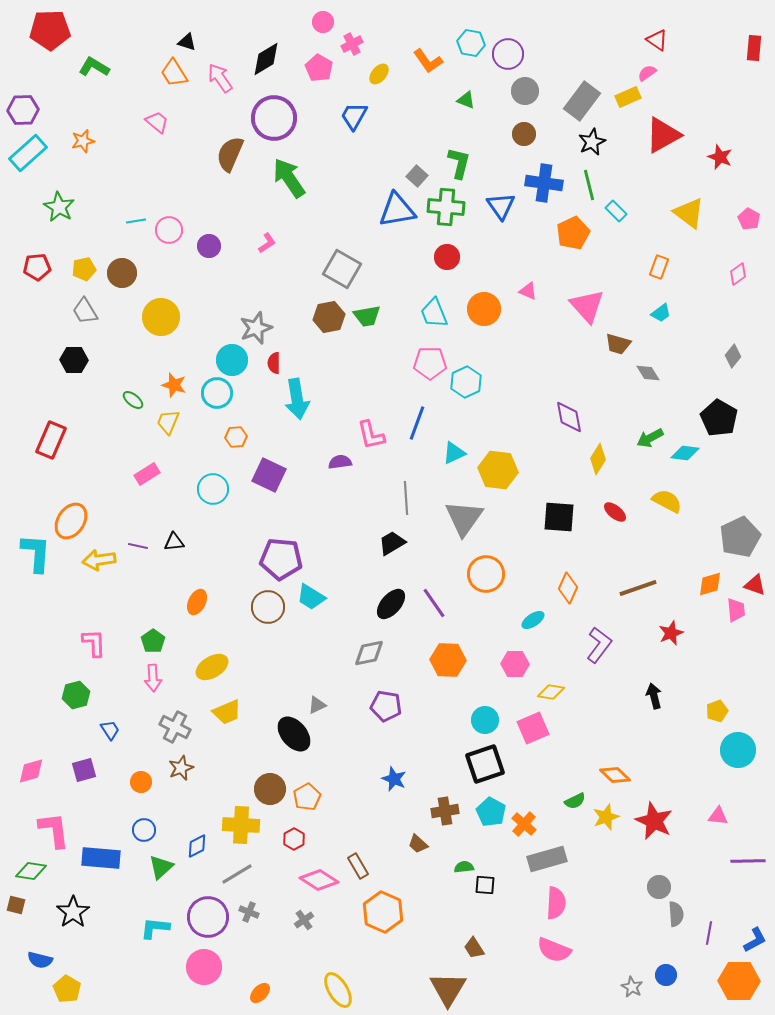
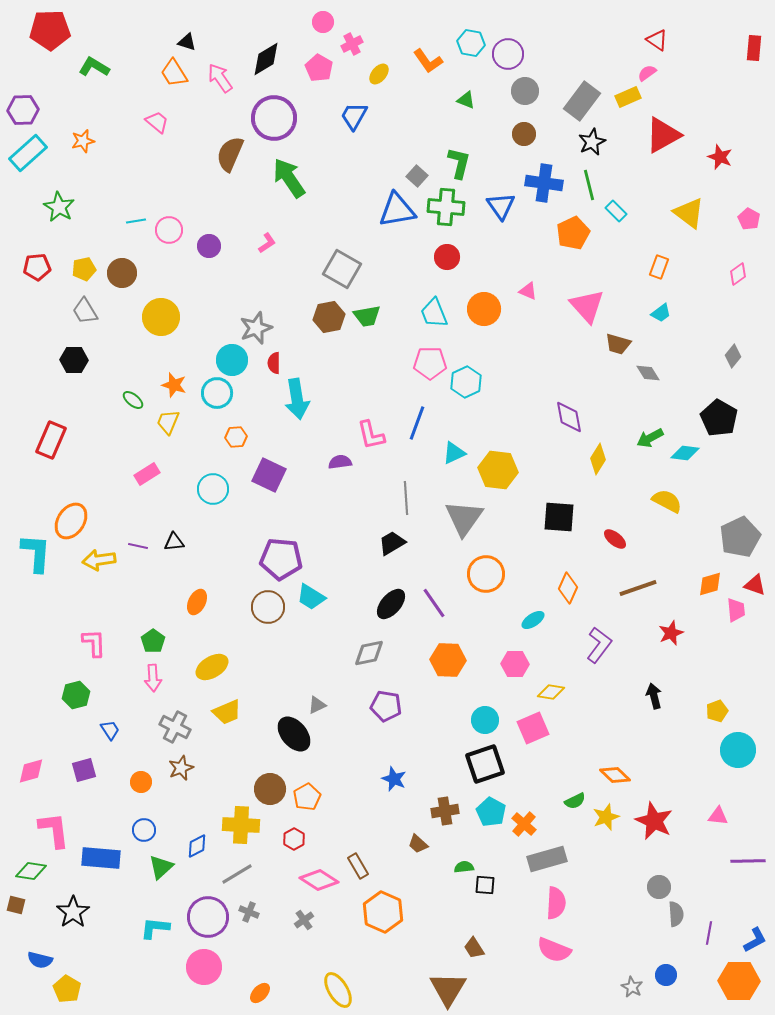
red ellipse at (615, 512): moved 27 px down
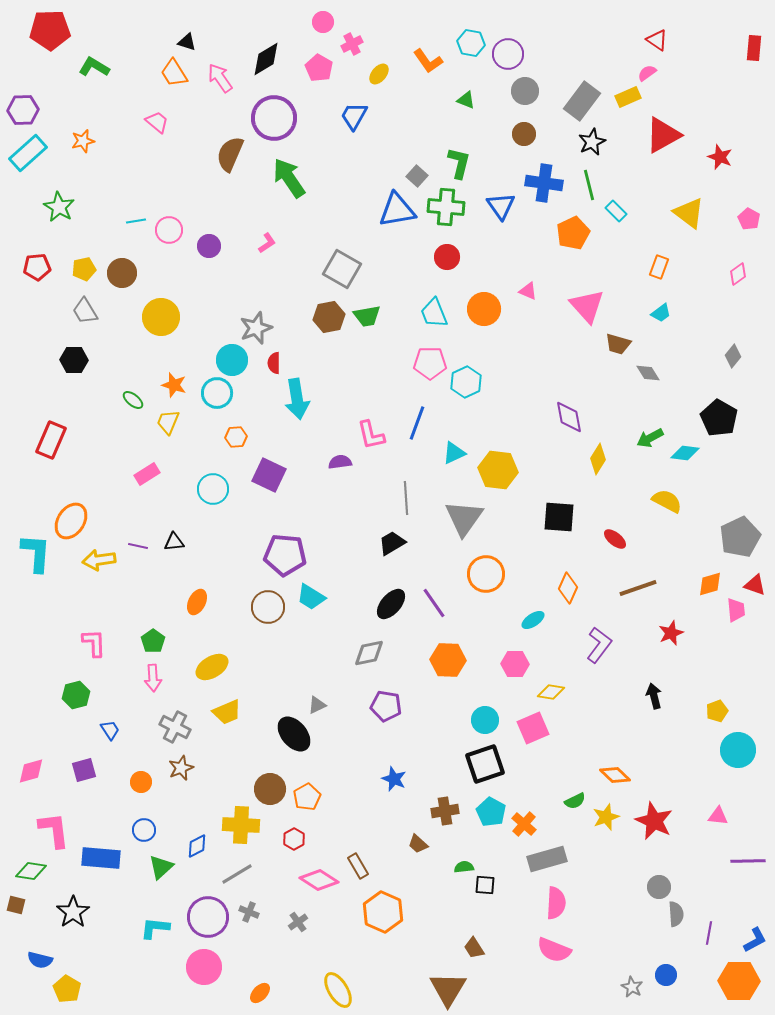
purple pentagon at (281, 559): moved 4 px right, 4 px up
gray cross at (304, 920): moved 6 px left, 2 px down
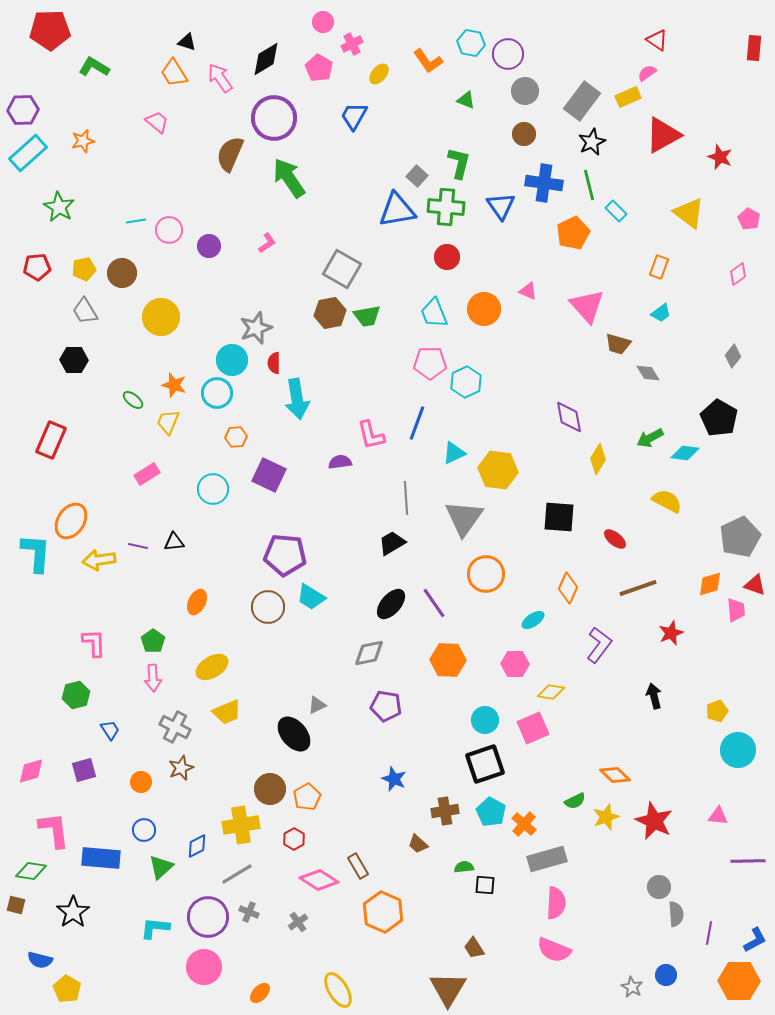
brown hexagon at (329, 317): moved 1 px right, 4 px up
yellow cross at (241, 825): rotated 12 degrees counterclockwise
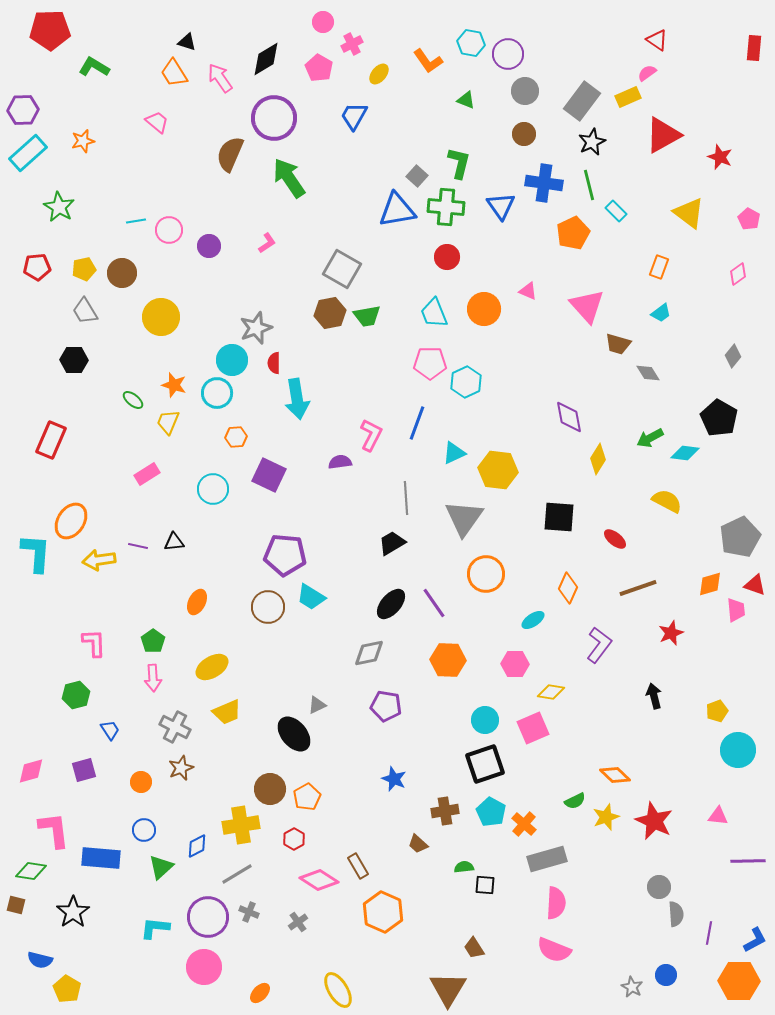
pink L-shape at (371, 435): rotated 140 degrees counterclockwise
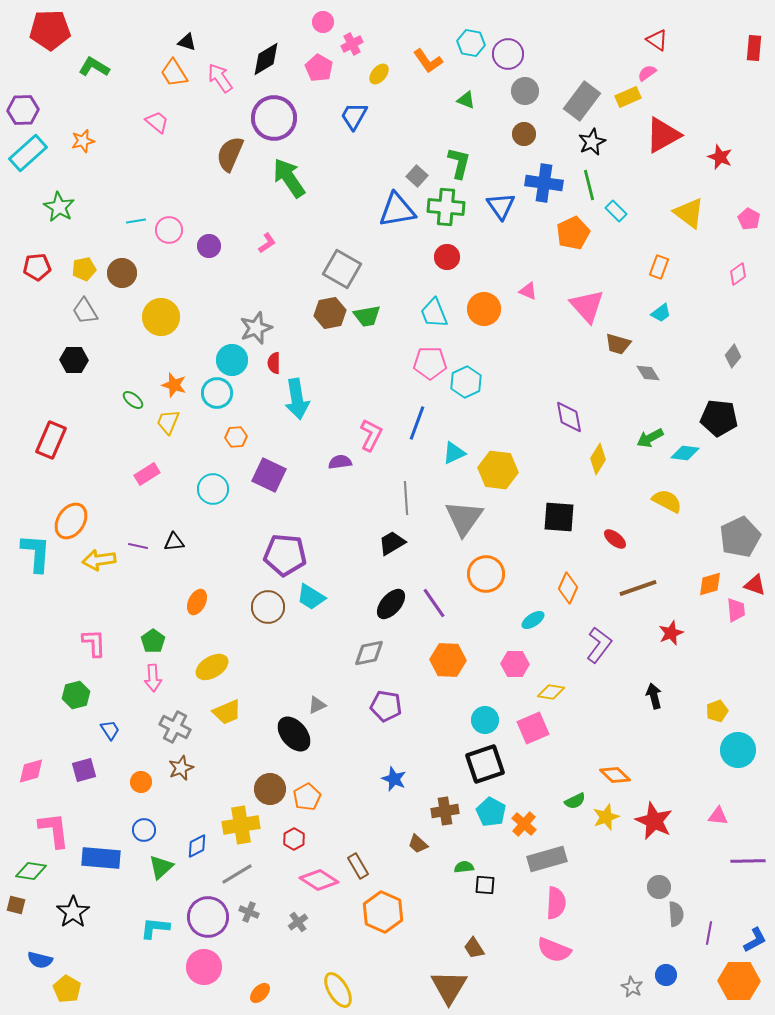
black pentagon at (719, 418): rotated 24 degrees counterclockwise
brown triangle at (448, 989): moved 1 px right, 2 px up
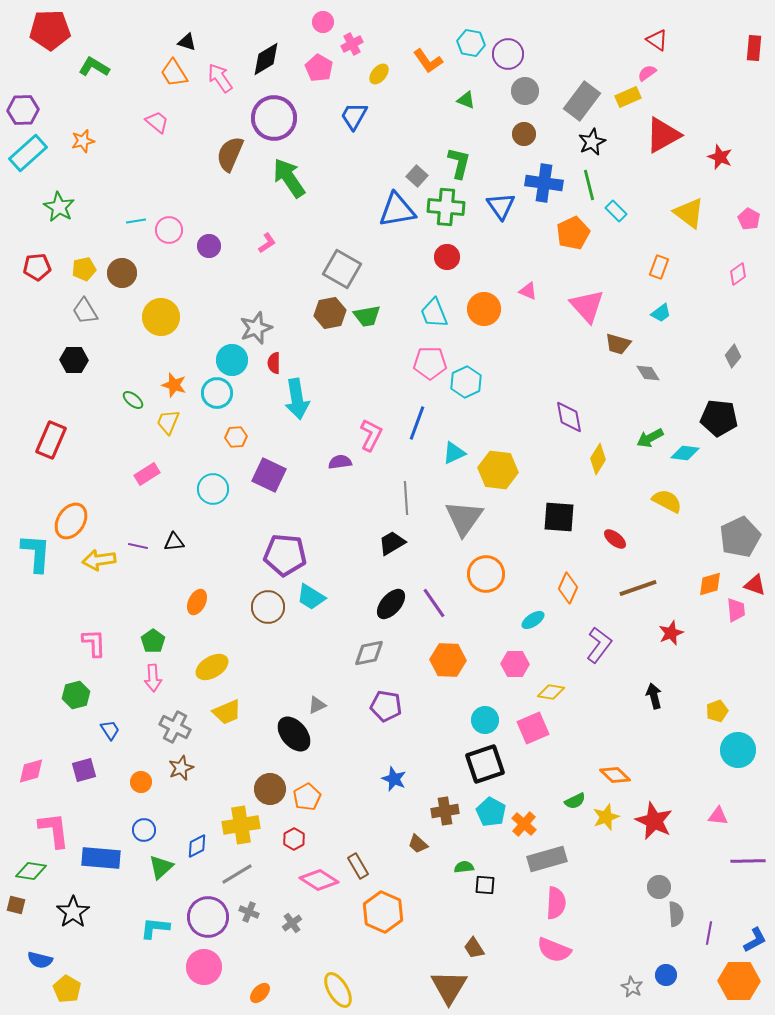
gray cross at (298, 922): moved 6 px left, 1 px down
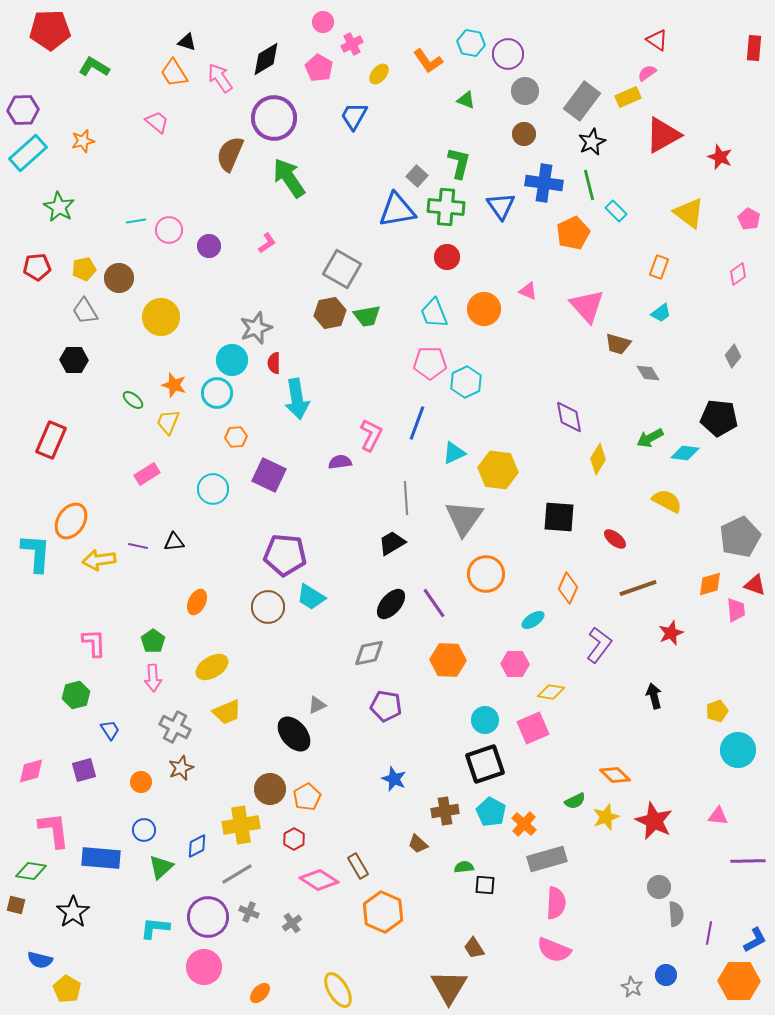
brown circle at (122, 273): moved 3 px left, 5 px down
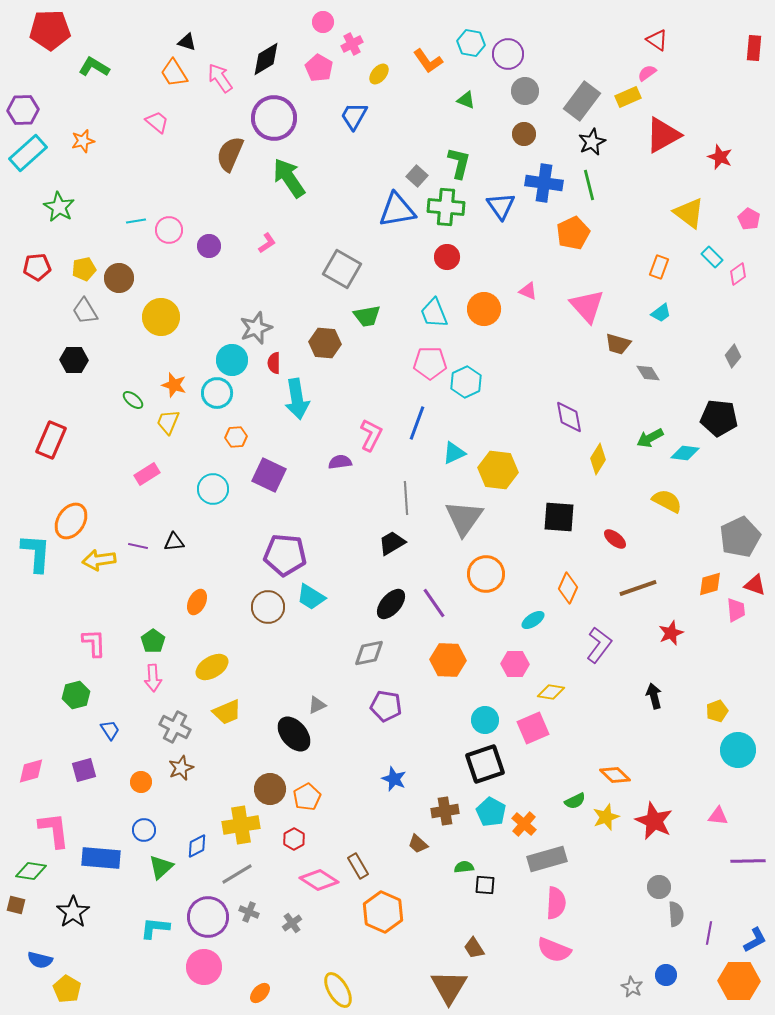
cyan rectangle at (616, 211): moved 96 px right, 46 px down
brown hexagon at (330, 313): moved 5 px left, 30 px down; rotated 16 degrees clockwise
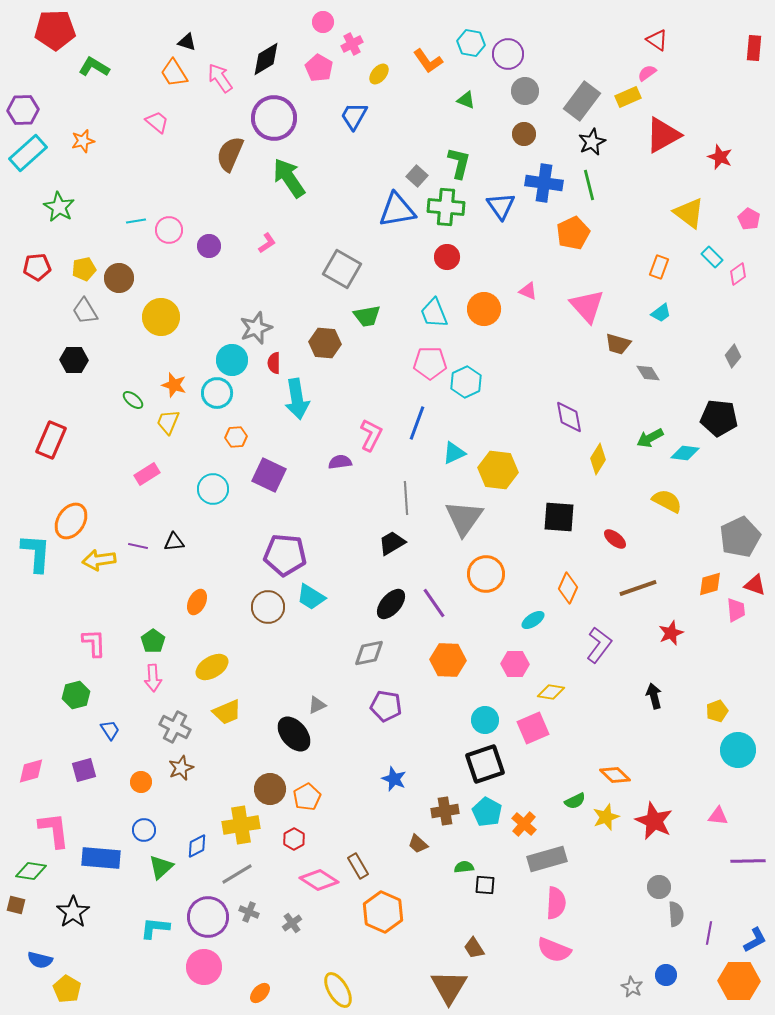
red pentagon at (50, 30): moved 5 px right
cyan pentagon at (491, 812): moved 4 px left
